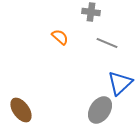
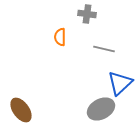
gray cross: moved 4 px left, 2 px down
orange semicircle: rotated 132 degrees counterclockwise
gray line: moved 3 px left, 6 px down; rotated 10 degrees counterclockwise
gray ellipse: moved 1 px right, 1 px up; rotated 28 degrees clockwise
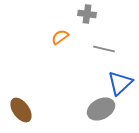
orange semicircle: rotated 54 degrees clockwise
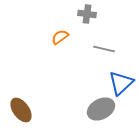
blue triangle: moved 1 px right
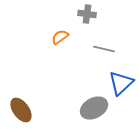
gray ellipse: moved 7 px left, 1 px up
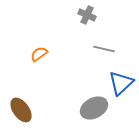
gray cross: moved 1 px down; rotated 18 degrees clockwise
orange semicircle: moved 21 px left, 17 px down
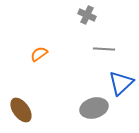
gray line: rotated 10 degrees counterclockwise
gray ellipse: rotated 12 degrees clockwise
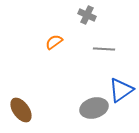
orange semicircle: moved 15 px right, 12 px up
blue triangle: moved 7 px down; rotated 8 degrees clockwise
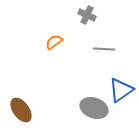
gray ellipse: rotated 36 degrees clockwise
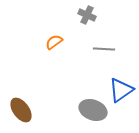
gray ellipse: moved 1 px left, 2 px down
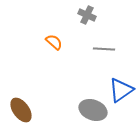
orange semicircle: rotated 78 degrees clockwise
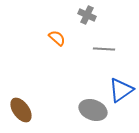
orange semicircle: moved 3 px right, 4 px up
